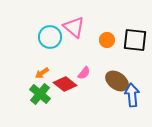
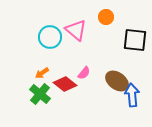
pink triangle: moved 2 px right, 3 px down
orange circle: moved 1 px left, 23 px up
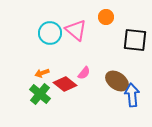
cyan circle: moved 4 px up
orange arrow: rotated 16 degrees clockwise
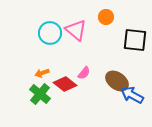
blue arrow: rotated 55 degrees counterclockwise
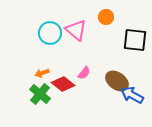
red diamond: moved 2 px left
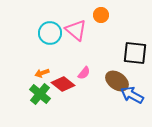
orange circle: moved 5 px left, 2 px up
black square: moved 13 px down
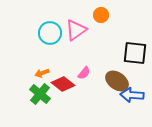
pink triangle: rotated 45 degrees clockwise
blue arrow: rotated 25 degrees counterclockwise
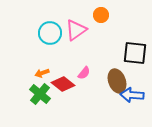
brown ellipse: rotated 35 degrees clockwise
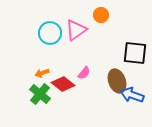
blue arrow: rotated 15 degrees clockwise
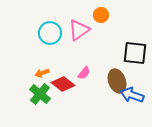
pink triangle: moved 3 px right
